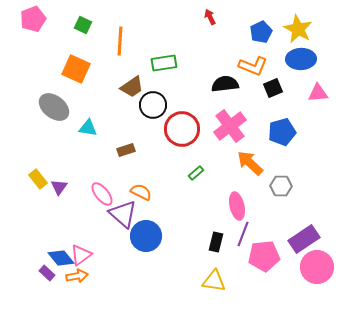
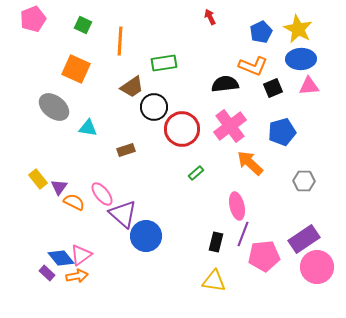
pink triangle at (318, 93): moved 9 px left, 7 px up
black circle at (153, 105): moved 1 px right, 2 px down
gray hexagon at (281, 186): moved 23 px right, 5 px up
orange semicircle at (141, 192): moved 67 px left, 10 px down
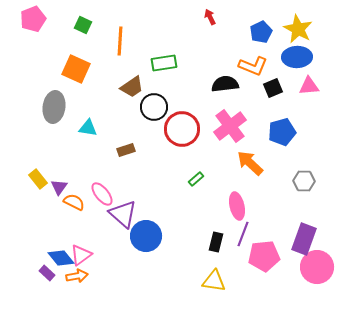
blue ellipse at (301, 59): moved 4 px left, 2 px up
gray ellipse at (54, 107): rotated 60 degrees clockwise
green rectangle at (196, 173): moved 6 px down
purple rectangle at (304, 239): rotated 36 degrees counterclockwise
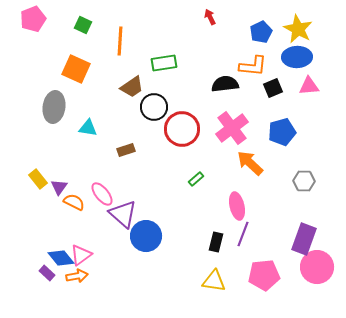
orange L-shape at (253, 66): rotated 16 degrees counterclockwise
pink cross at (230, 126): moved 2 px right, 2 px down
pink pentagon at (264, 256): moved 19 px down
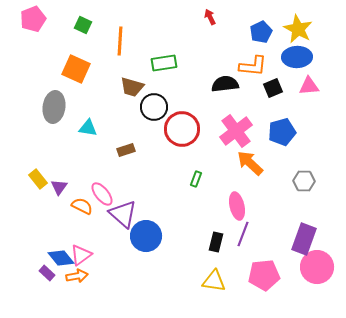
brown trapezoid at (132, 87): rotated 50 degrees clockwise
pink cross at (232, 128): moved 4 px right, 3 px down
green rectangle at (196, 179): rotated 28 degrees counterclockwise
orange semicircle at (74, 202): moved 8 px right, 4 px down
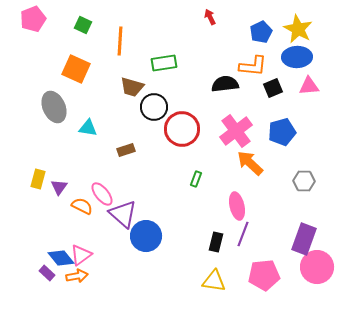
gray ellipse at (54, 107): rotated 32 degrees counterclockwise
yellow rectangle at (38, 179): rotated 54 degrees clockwise
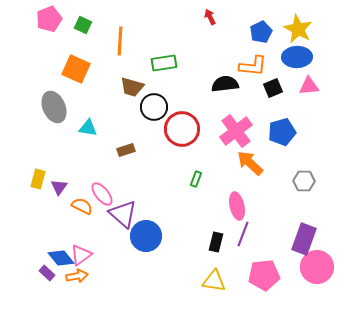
pink pentagon at (33, 19): moved 16 px right
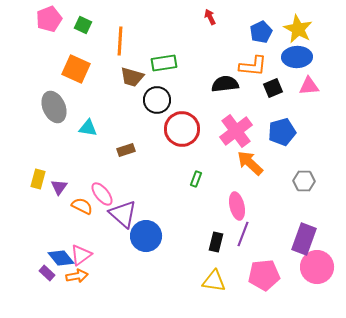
brown trapezoid at (132, 87): moved 10 px up
black circle at (154, 107): moved 3 px right, 7 px up
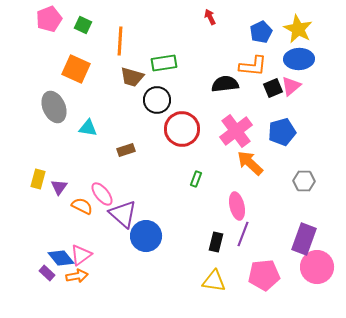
blue ellipse at (297, 57): moved 2 px right, 2 px down
pink triangle at (309, 86): moved 18 px left; rotated 35 degrees counterclockwise
